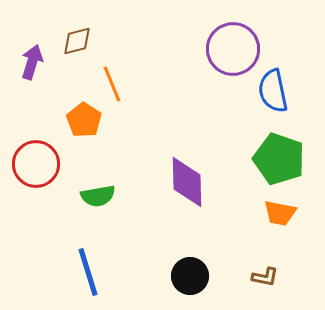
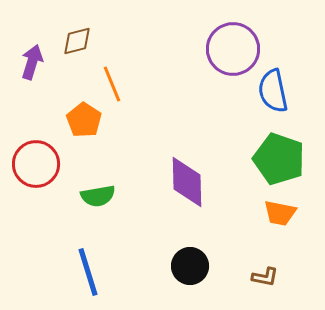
black circle: moved 10 px up
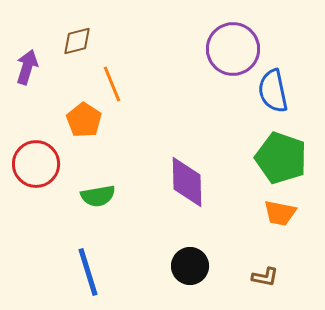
purple arrow: moved 5 px left, 5 px down
green pentagon: moved 2 px right, 1 px up
